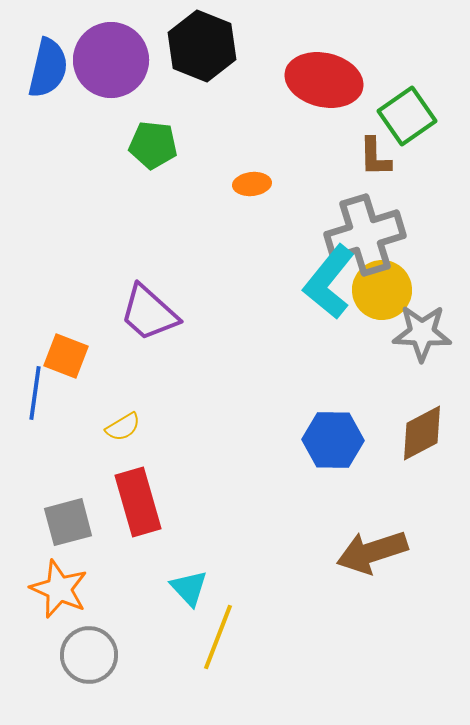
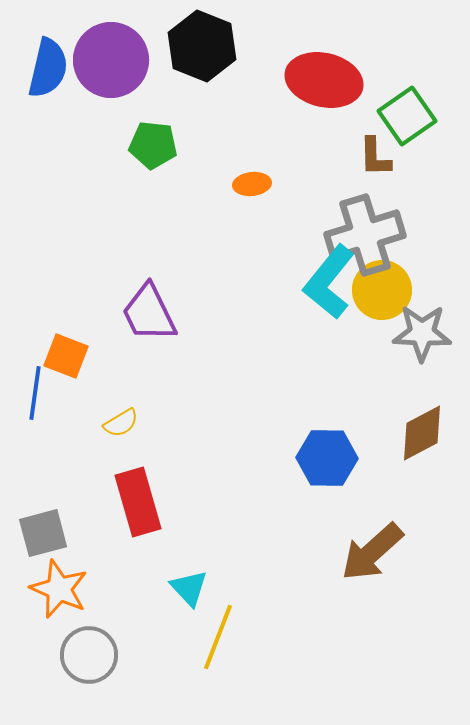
purple trapezoid: rotated 22 degrees clockwise
yellow semicircle: moved 2 px left, 4 px up
blue hexagon: moved 6 px left, 18 px down
gray square: moved 25 px left, 11 px down
brown arrow: rotated 24 degrees counterclockwise
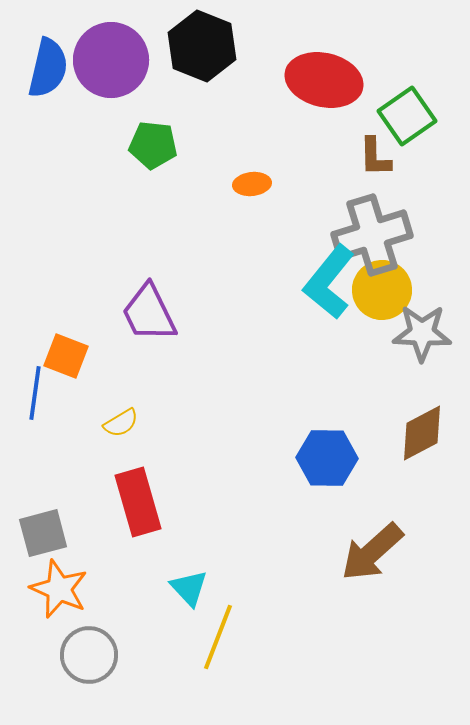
gray cross: moved 7 px right
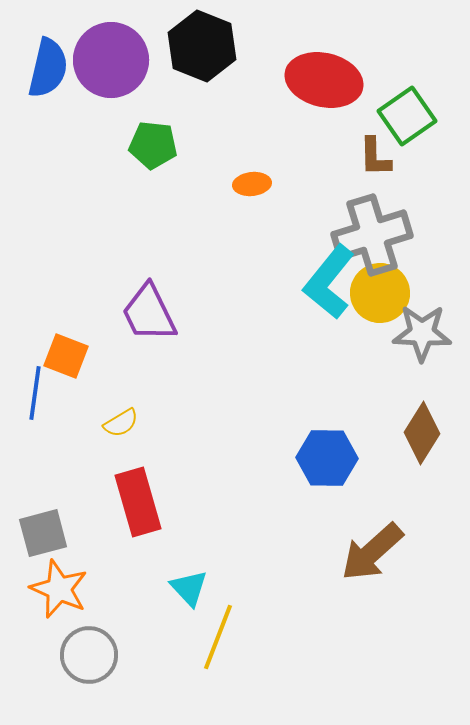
yellow circle: moved 2 px left, 3 px down
brown diamond: rotated 30 degrees counterclockwise
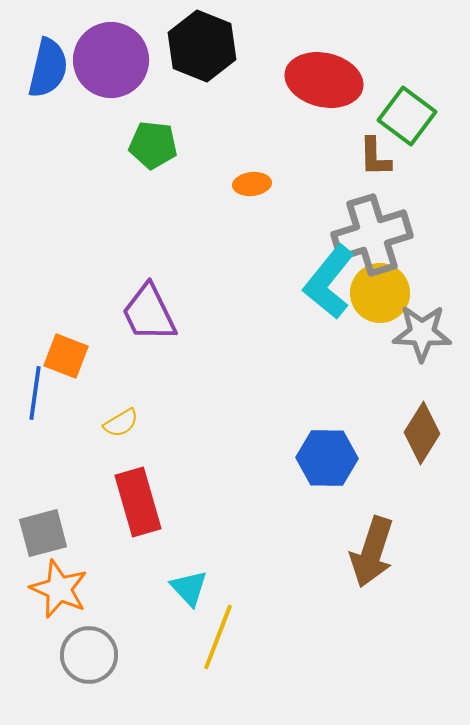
green square: rotated 18 degrees counterclockwise
brown arrow: rotated 30 degrees counterclockwise
